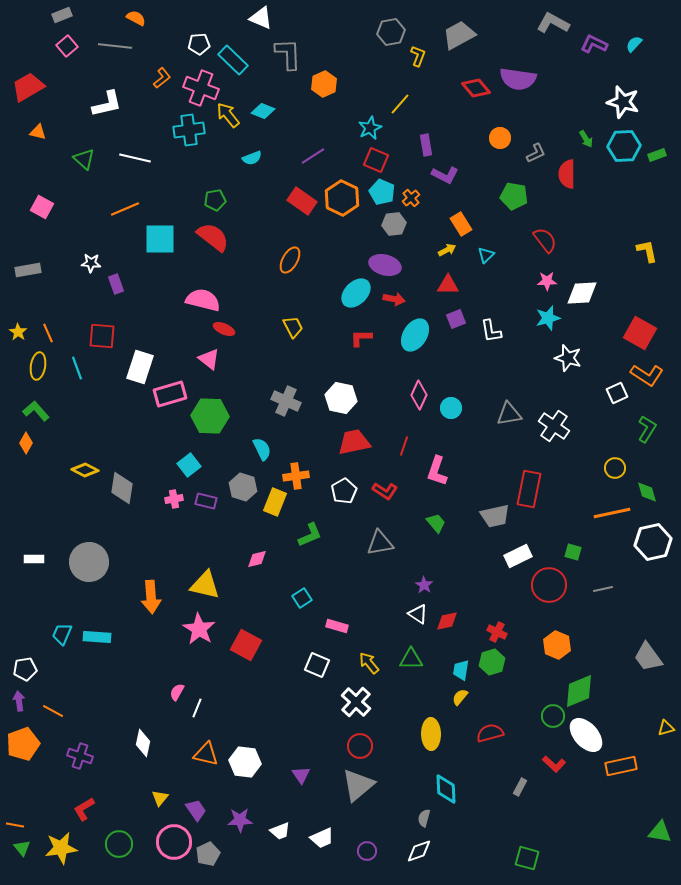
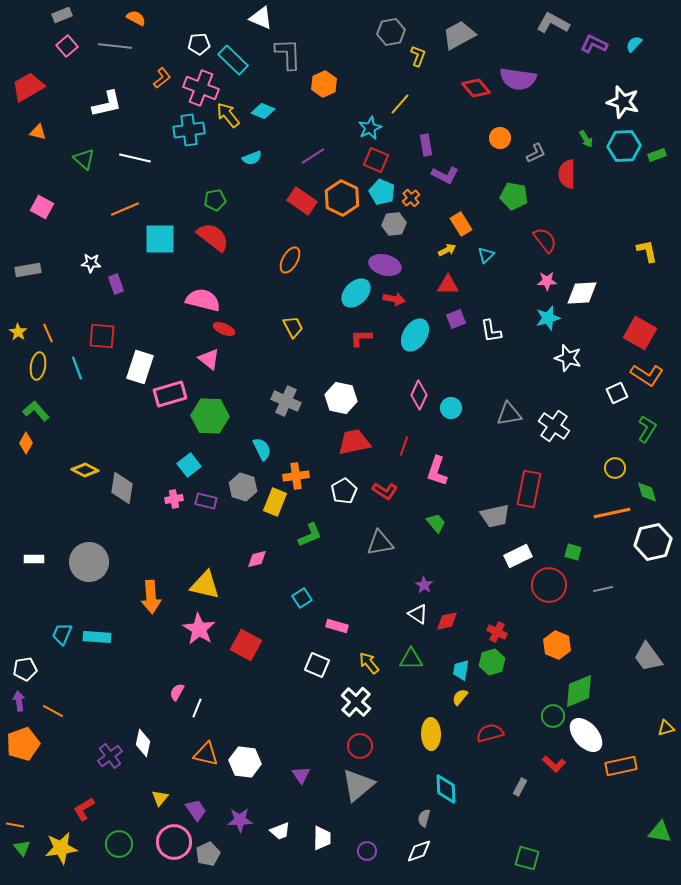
purple cross at (80, 756): moved 30 px right; rotated 35 degrees clockwise
white trapezoid at (322, 838): rotated 65 degrees counterclockwise
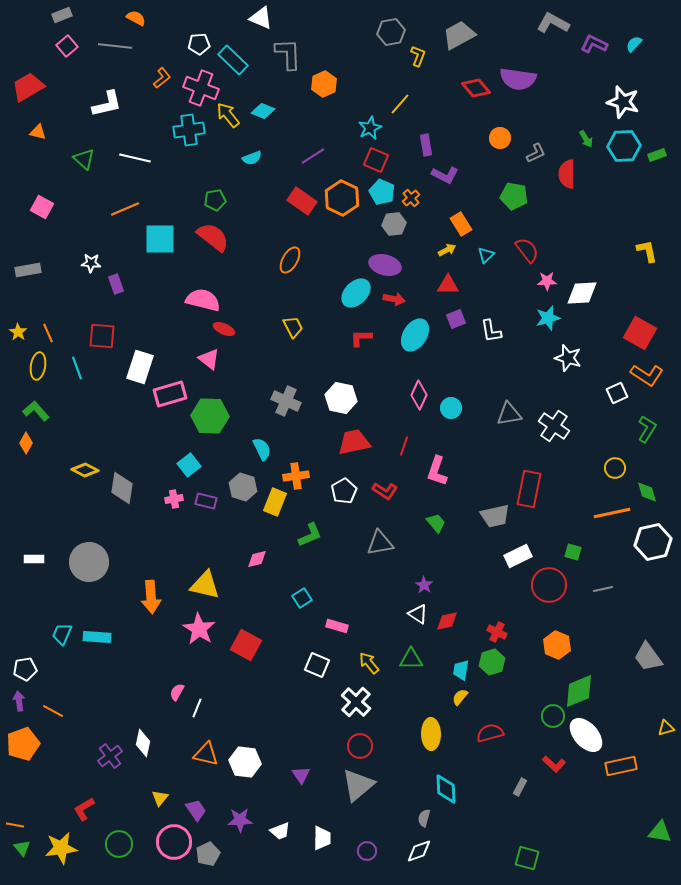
red semicircle at (545, 240): moved 18 px left, 10 px down
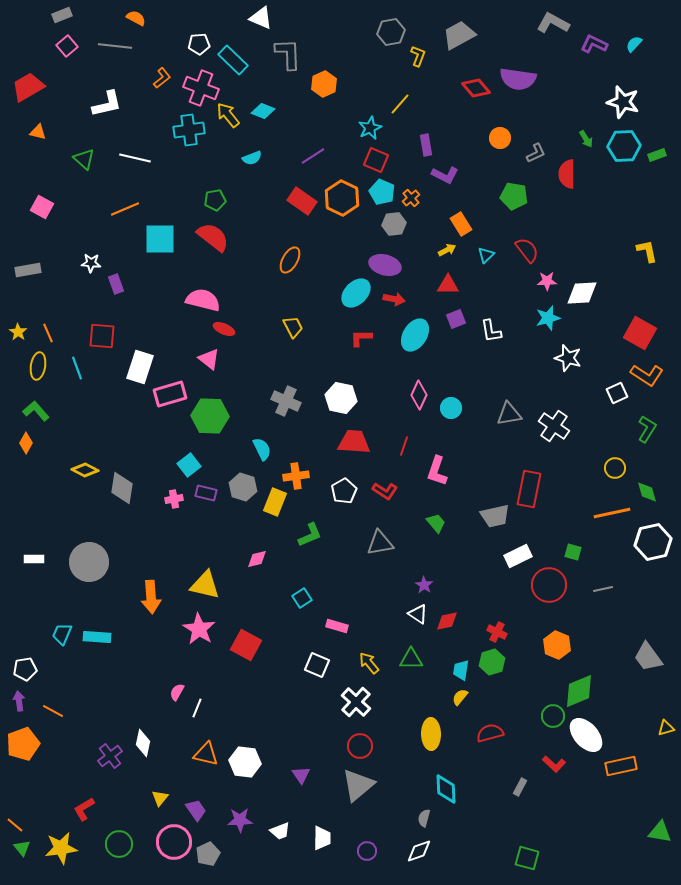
red trapezoid at (354, 442): rotated 16 degrees clockwise
purple rectangle at (206, 501): moved 8 px up
orange line at (15, 825): rotated 30 degrees clockwise
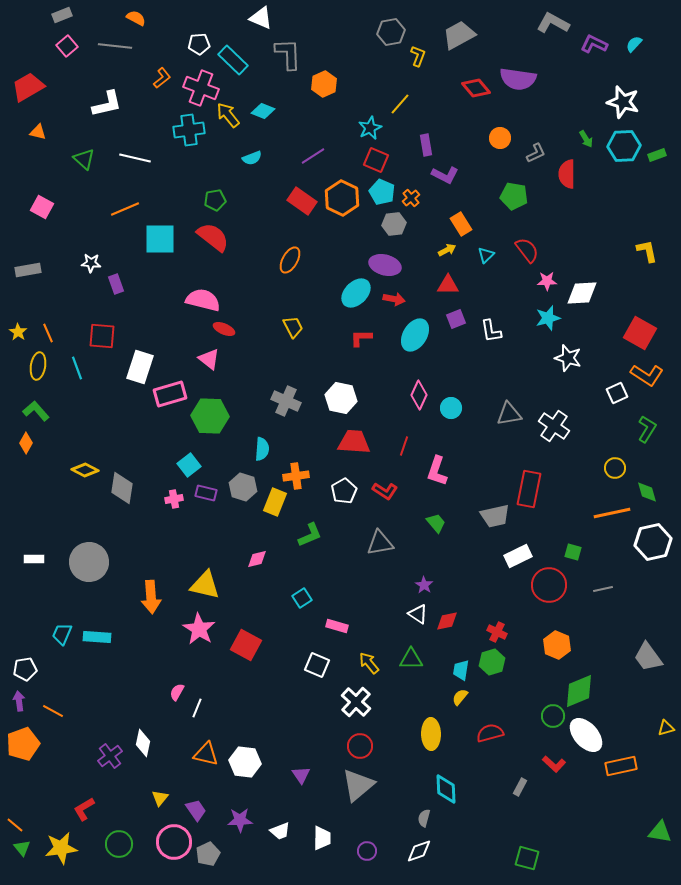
cyan semicircle at (262, 449): rotated 30 degrees clockwise
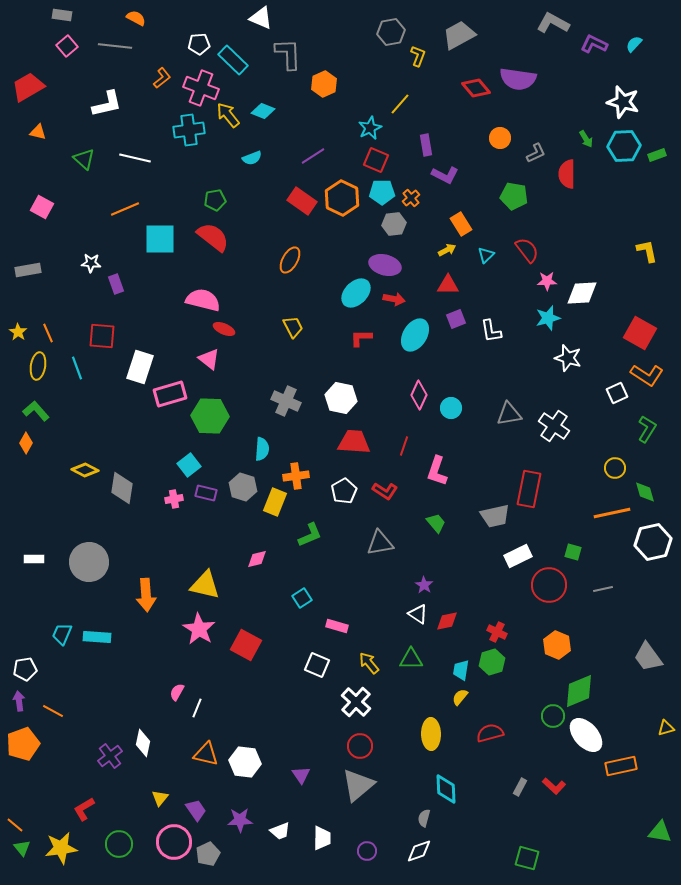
gray rectangle at (62, 15): rotated 30 degrees clockwise
cyan pentagon at (382, 192): rotated 25 degrees counterclockwise
green diamond at (647, 492): moved 2 px left
orange arrow at (151, 597): moved 5 px left, 2 px up
red L-shape at (554, 764): moved 22 px down
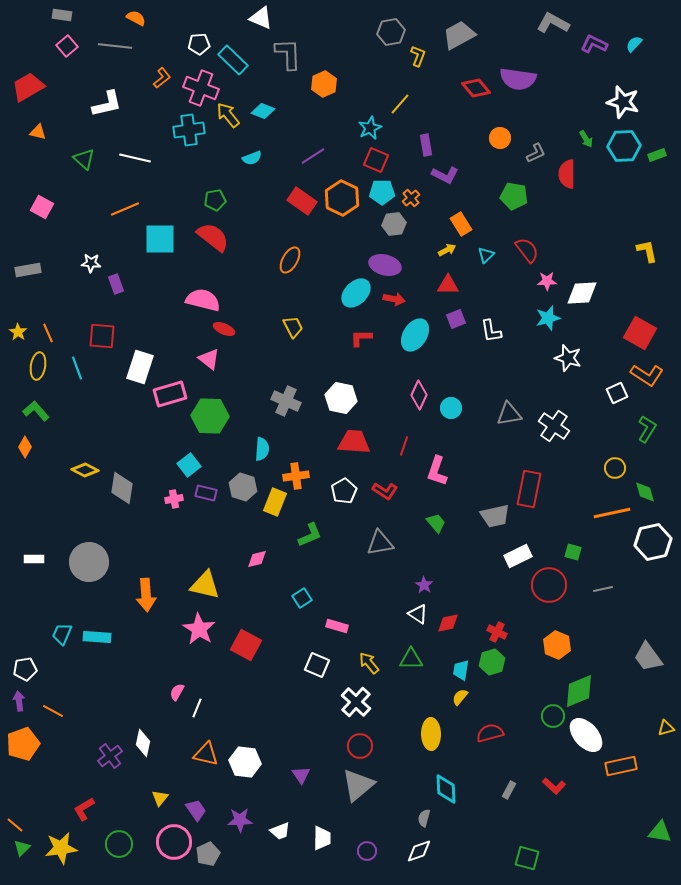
orange diamond at (26, 443): moved 1 px left, 4 px down
red diamond at (447, 621): moved 1 px right, 2 px down
gray rectangle at (520, 787): moved 11 px left, 3 px down
green triangle at (22, 848): rotated 24 degrees clockwise
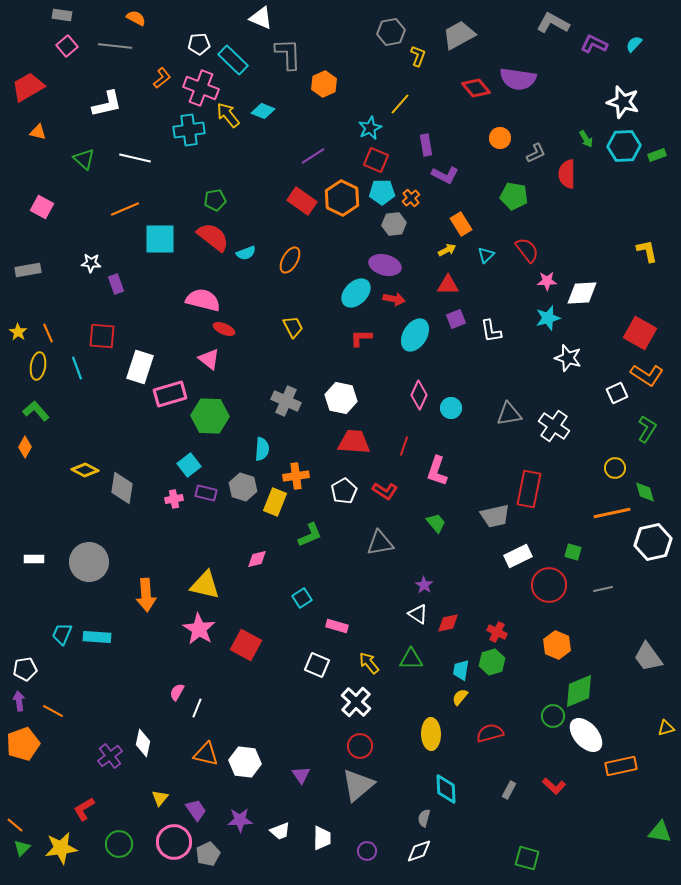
cyan semicircle at (252, 158): moved 6 px left, 95 px down
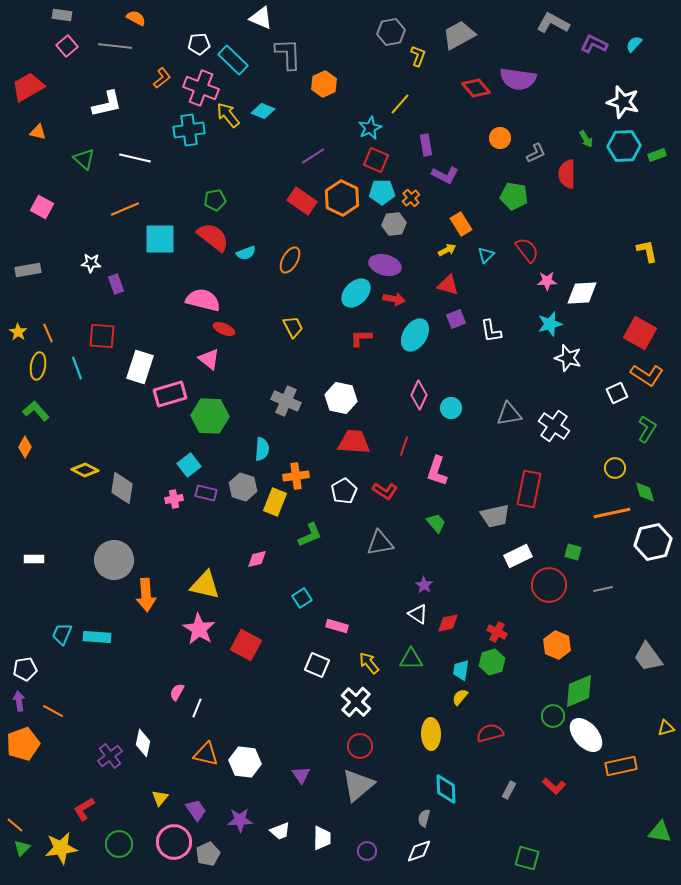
red triangle at (448, 285): rotated 15 degrees clockwise
cyan star at (548, 318): moved 2 px right, 6 px down
gray circle at (89, 562): moved 25 px right, 2 px up
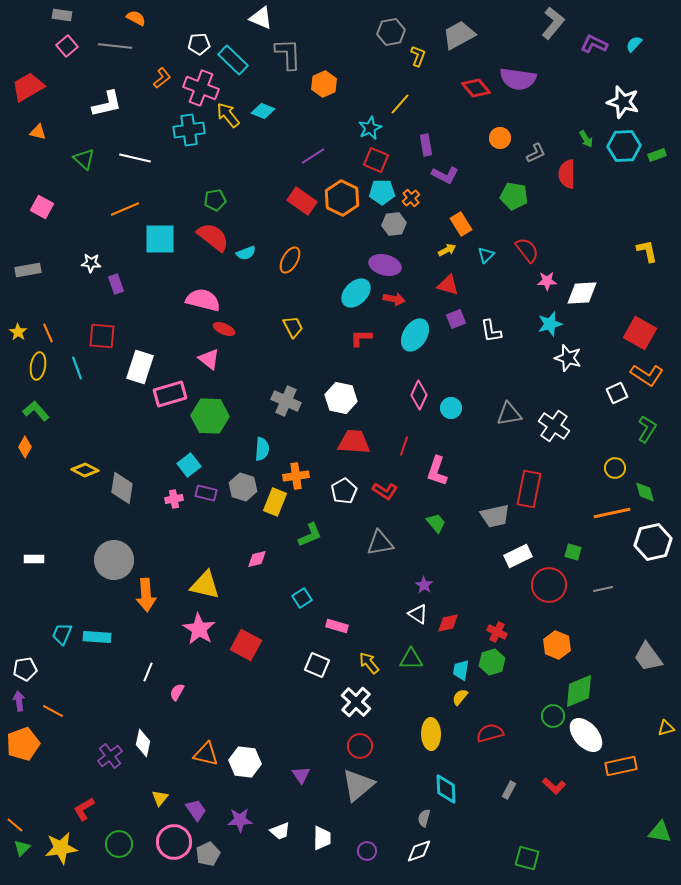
gray L-shape at (553, 23): rotated 100 degrees clockwise
white line at (197, 708): moved 49 px left, 36 px up
